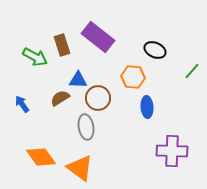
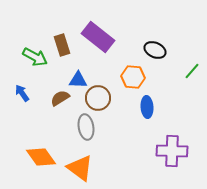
blue arrow: moved 11 px up
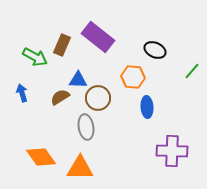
brown rectangle: rotated 40 degrees clockwise
blue arrow: rotated 18 degrees clockwise
brown semicircle: moved 1 px up
orange triangle: rotated 36 degrees counterclockwise
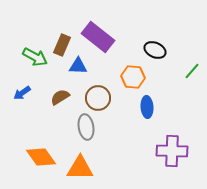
blue triangle: moved 14 px up
blue arrow: rotated 108 degrees counterclockwise
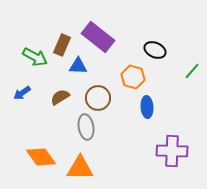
orange hexagon: rotated 10 degrees clockwise
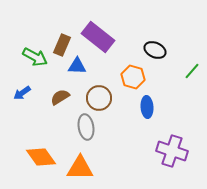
blue triangle: moved 1 px left
brown circle: moved 1 px right
purple cross: rotated 16 degrees clockwise
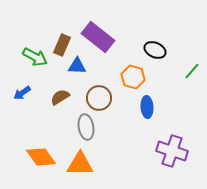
orange triangle: moved 4 px up
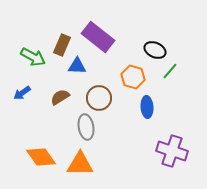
green arrow: moved 2 px left
green line: moved 22 px left
